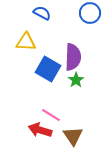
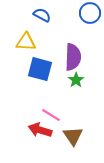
blue semicircle: moved 2 px down
blue square: moved 8 px left; rotated 15 degrees counterclockwise
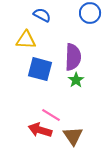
yellow triangle: moved 2 px up
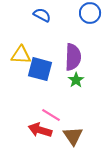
yellow triangle: moved 5 px left, 15 px down
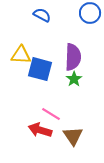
green star: moved 2 px left, 1 px up
pink line: moved 1 px up
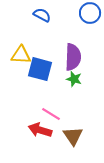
green star: rotated 21 degrees counterclockwise
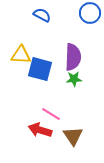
green star: rotated 21 degrees counterclockwise
